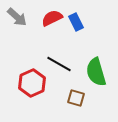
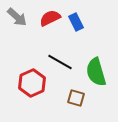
red semicircle: moved 2 px left
black line: moved 1 px right, 2 px up
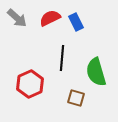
gray arrow: moved 1 px down
black line: moved 2 px right, 4 px up; rotated 65 degrees clockwise
red hexagon: moved 2 px left, 1 px down
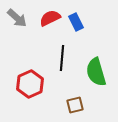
brown square: moved 1 px left, 7 px down; rotated 30 degrees counterclockwise
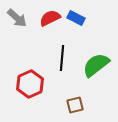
blue rectangle: moved 4 px up; rotated 36 degrees counterclockwise
green semicircle: moved 7 px up; rotated 68 degrees clockwise
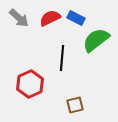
gray arrow: moved 2 px right
green semicircle: moved 25 px up
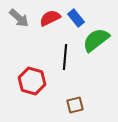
blue rectangle: rotated 24 degrees clockwise
black line: moved 3 px right, 1 px up
red hexagon: moved 2 px right, 3 px up; rotated 20 degrees counterclockwise
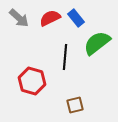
green semicircle: moved 1 px right, 3 px down
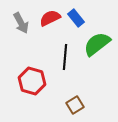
gray arrow: moved 2 px right, 5 px down; rotated 20 degrees clockwise
green semicircle: moved 1 px down
brown square: rotated 18 degrees counterclockwise
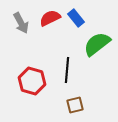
black line: moved 2 px right, 13 px down
brown square: rotated 18 degrees clockwise
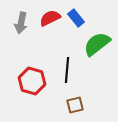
gray arrow: rotated 40 degrees clockwise
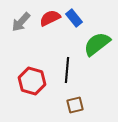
blue rectangle: moved 2 px left
gray arrow: moved 1 px up; rotated 30 degrees clockwise
